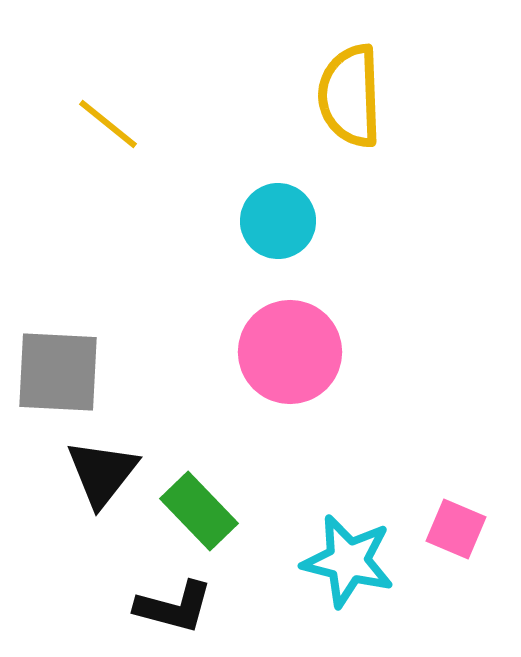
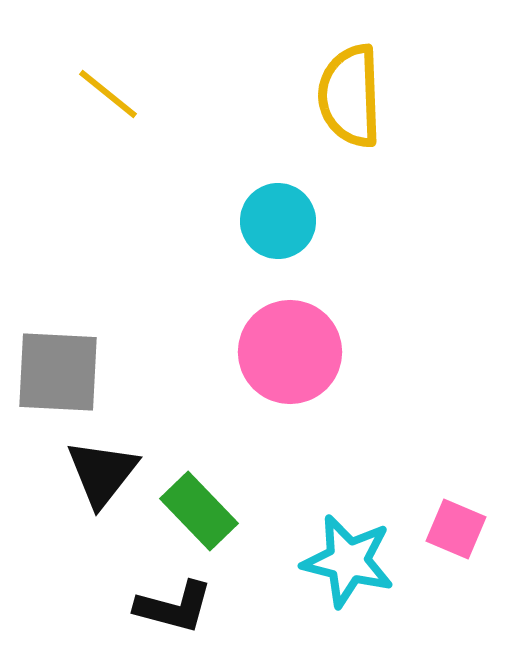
yellow line: moved 30 px up
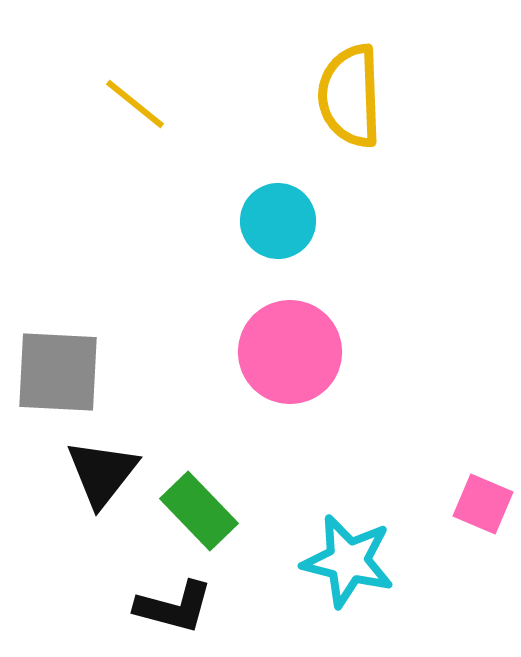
yellow line: moved 27 px right, 10 px down
pink square: moved 27 px right, 25 px up
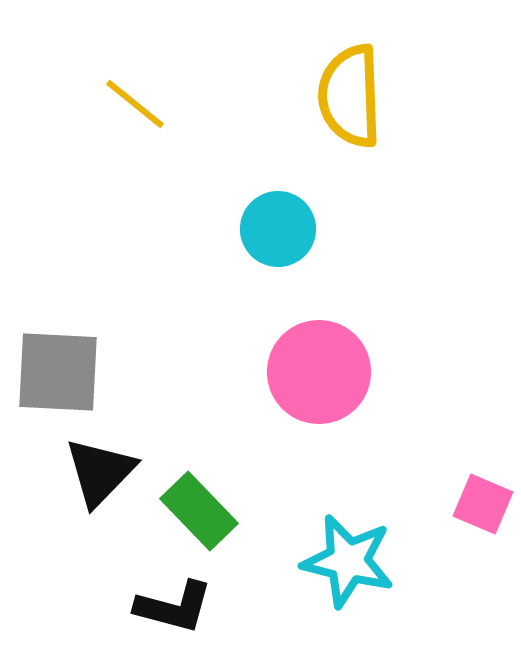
cyan circle: moved 8 px down
pink circle: moved 29 px right, 20 px down
black triangle: moved 2 px left, 1 px up; rotated 6 degrees clockwise
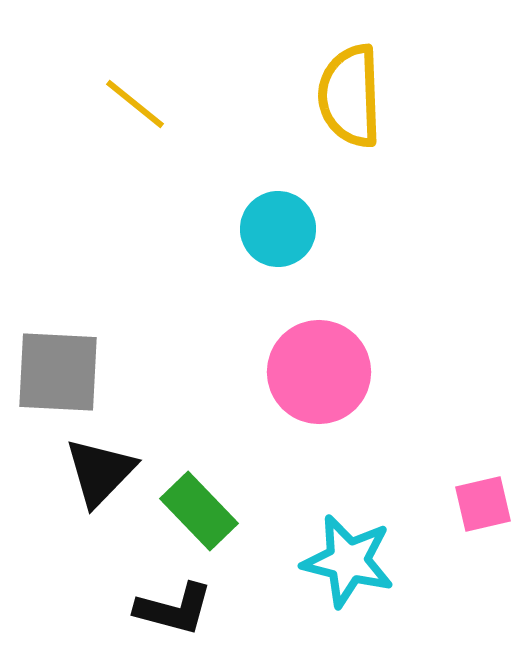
pink square: rotated 36 degrees counterclockwise
black L-shape: moved 2 px down
